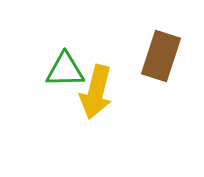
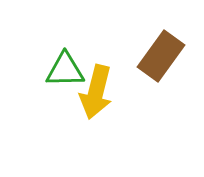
brown rectangle: rotated 18 degrees clockwise
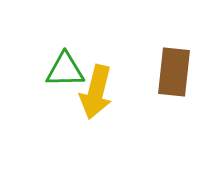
brown rectangle: moved 13 px right, 16 px down; rotated 30 degrees counterclockwise
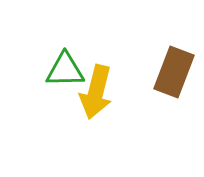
brown rectangle: rotated 15 degrees clockwise
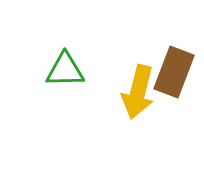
yellow arrow: moved 42 px right
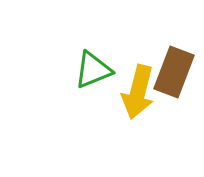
green triangle: moved 28 px right; rotated 21 degrees counterclockwise
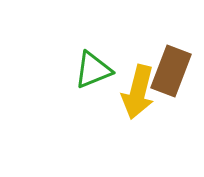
brown rectangle: moved 3 px left, 1 px up
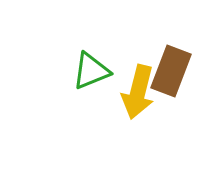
green triangle: moved 2 px left, 1 px down
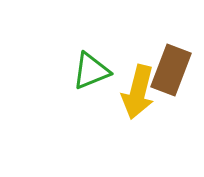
brown rectangle: moved 1 px up
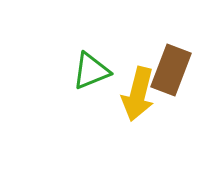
yellow arrow: moved 2 px down
